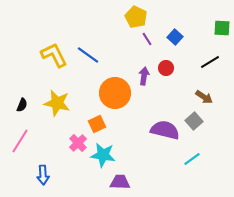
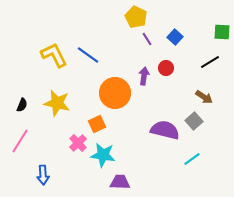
green square: moved 4 px down
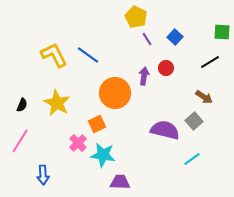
yellow star: rotated 16 degrees clockwise
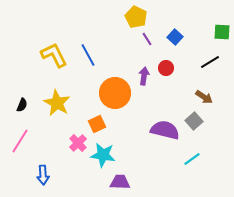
blue line: rotated 25 degrees clockwise
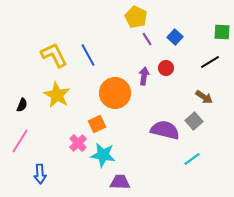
yellow star: moved 8 px up
blue arrow: moved 3 px left, 1 px up
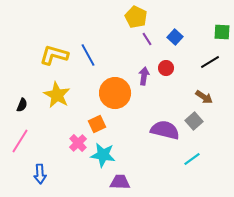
yellow L-shape: rotated 48 degrees counterclockwise
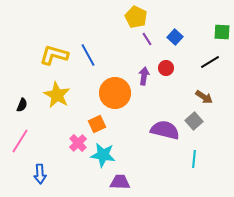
cyan line: moved 2 px right; rotated 48 degrees counterclockwise
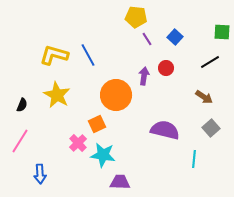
yellow pentagon: rotated 20 degrees counterclockwise
orange circle: moved 1 px right, 2 px down
gray square: moved 17 px right, 7 px down
